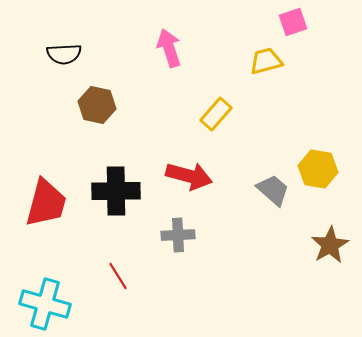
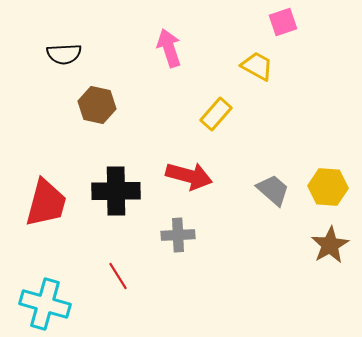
pink square: moved 10 px left
yellow trapezoid: moved 9 px left, 5 px down; rotated 44 degrees clockwise
yellow hexagon: moved 10 px right, 18 px down; rotated 6 degrees counterclockwise
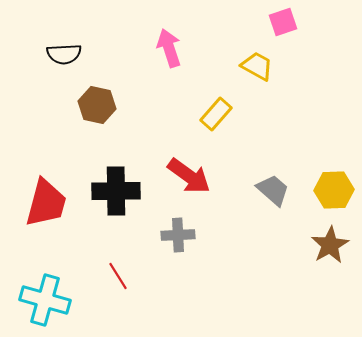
red arrow: rotated 21 degrees clockwise
yellow hexagon: moved 6 px right, 3 px down; rotated 6 degrees counterclockwise
cyan cross: moved 4 px up
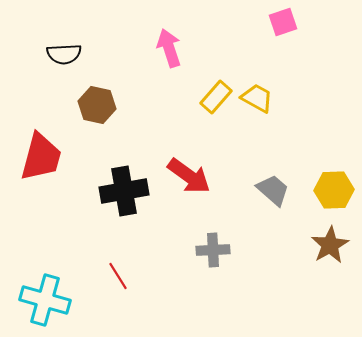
yellow trapezoid: moved 32 px down
yellow rectangle: moved 17 px up
black cross: moved 8 px right; rotated 9 degrees counterclockwise
red trapezoid: moved 5 px left, 46 px up
gray cross: moved 35 px right, 15 px down
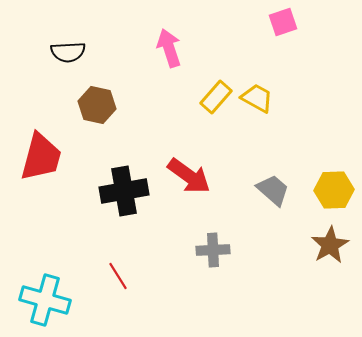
black semicircle: moved 4 px right, 2 px up
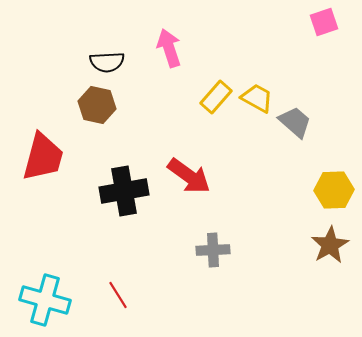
pink square: moved 41 px right
black semicircle: moved 39 px right, 10 px down
red trapezoid: moved 2 px right
gray trapezoid: moved 22 px right, 68 px up
red line: moved 19 px down
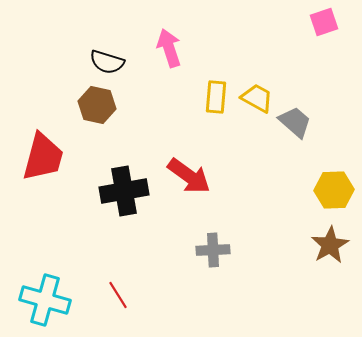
black semicircle: rotated 20 degrees clockwise
yellow rectangle: rotated 36 degrees counterclockwise
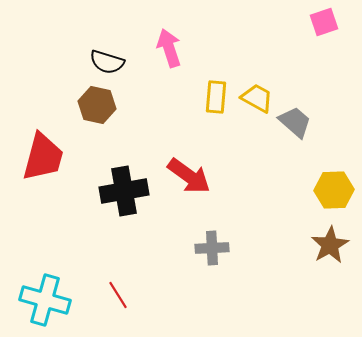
gray cross: moved 1 px left, 2 px up
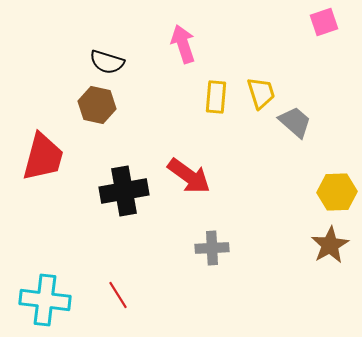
pink arrow: moved 14 px right, 4 px up
yellow trapezoid: moved 4 px right, 5 px up; rotated 44 degrees clockwise
yellow hexagon: moved 3 px right, 2 px down
cyan cross: rotated 9 degrees counterclockwise
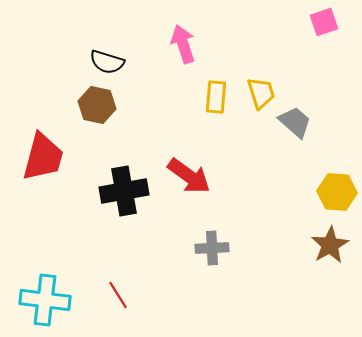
yellow hexagon: rotated 6 degrees clockwise
